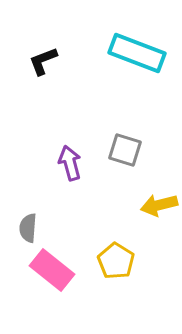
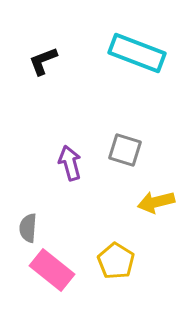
yellow arrow: moved 3 px left, 3 px up
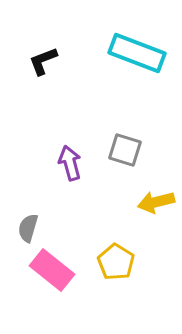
gray semicircle: rotated 12 degrees clockwise
yellow pentagon: moved 1 px down
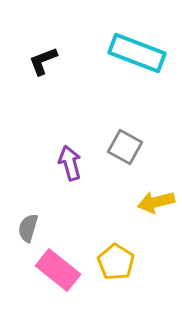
gray square: moved 3 px up; rotated 12 degrees clockwise
pink rectangle: moved 6 px right
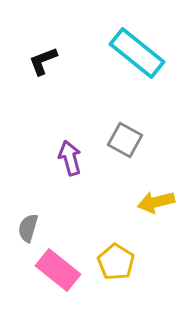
cyan rectangle: rotated 18 degrees clockwise
gray square: moved 7 px up
purple arrow: moved 5 px up
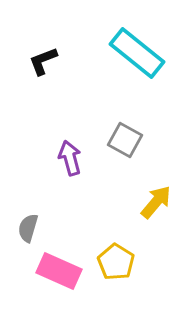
yellow arrow: rotated 144 degrees clockwise
pink rectangle: moved 1 px right, 1 px down; rotated 15 degrees counterclockwise
